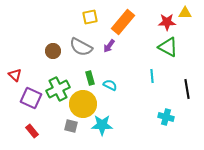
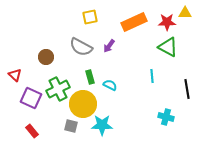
orange rectangle: moved 11 px right; rotated 25 degrees clockwise
brown circle: moved 7 px left, 6 px down
green rectangle: moved 1 px up
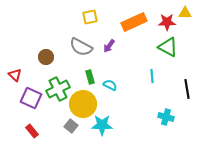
gray square: rotated 24 degrees clockwise
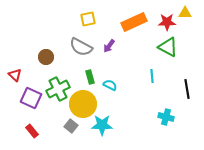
yellow square: moved 2 px left, 2 px down
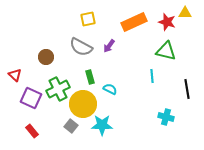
red star: rotated 18 degrees clockwise
green triangle: moved 2 px left, 4 px down; rotated 15 degrees counterclockwise
cyan semicircle: moved 4 px down
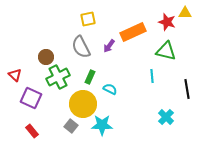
orange rectangle: moved 1 px left, 10 px down
gray semicircle: rotated 35 degrees clockwise
green rectangle: rotated 40 degrees clockwise
green cross: moved 12 px up
cyan cross: rotated 28 degrees clockwise
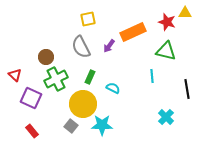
green cross: moved 2 px left, 2 px down
cyan semicircle: moved 3 px right, 1 px up
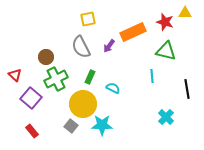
red star: moved 2 px left
purple square: rotated 15 degrees clockwise
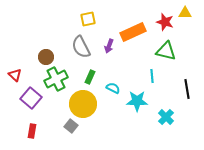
purple arrow: rotated 16 degrees counterclockwise
cyan star: moved 35 px right, 24 px up
red rectangle: rotated 48 degrees clockwise
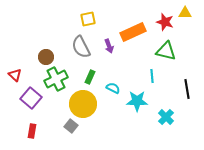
purple arrow: rotated 40 degrees counterclockwise
